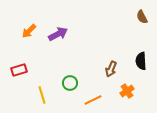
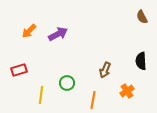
brown arrow: moved 6 px left, 1 px down
green circle: moved 3 px left
yellow line: moved 1 px left; rotated 24 degrees clockwise
orange line: rotated 54 degrees counterclockwise
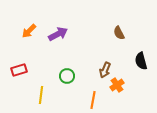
brown semicircle: moved 23 px left, 16 px down
black semicircle: rotated 12 degrees counterclockwise
green circle: moved 7 px up
orange cross: moved 10 px left, 6 px up
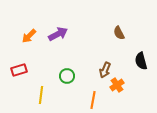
orange arrow: moved 5 px down
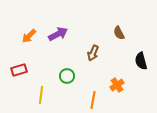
brown arrow: moved 12 px left, 17 px up
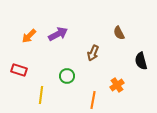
red rectangle: rotated 35 degrees clockwise
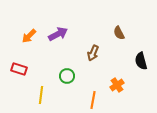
red rectangle: moved 1 px up
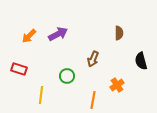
brown semicircle: rotated 152 degrees counterclockwise
brown arrow: moved 6 px down
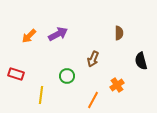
red rectangle: moved 3 px left, 5 px down
orange line: rotated 18 degrees clockwise
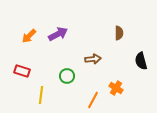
brown arrow: rotated 119 degrees counterclockwise
red rectangle: moved 6 px right, 3 px up
orange cross: moved 1 px left, 3 px down; rotated 24 degrees counterclockwise
